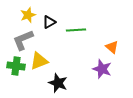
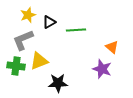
black star: rotated 24 degrees counterclockwise
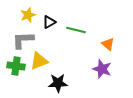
green line: rotated 18 degrees clockwise
gray L-shape: rotated 20 degrees clockwise
orange triangle: moved 4 px left, 3 px up
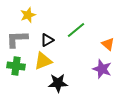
black triangle: moved 2 px left, 18 px down
green line: rotated 54 degrees counterclockwise
gray L-shape: moved 6 px left, 1 px up
yellow triangle: moved 4 px right
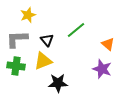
black triangle: rotated 40 degrees counterclockwise
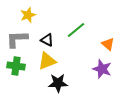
black triangle: rotated 24 degrees counterclockwise
yellow triangle: moved 4 px right
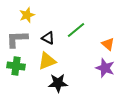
yellow star: moved 1 px left
black triangle: moved 1 px right, 2 px up
purple star: moved 3 px right, 1 px up
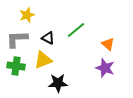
yellow triangle: moved 4 px left, 1 px up
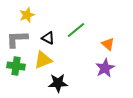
purple star: rotated 24 degrees clockwise
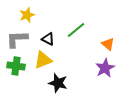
black triangle: moved 1 px down
black star: rotated 18 degrees clockwise
